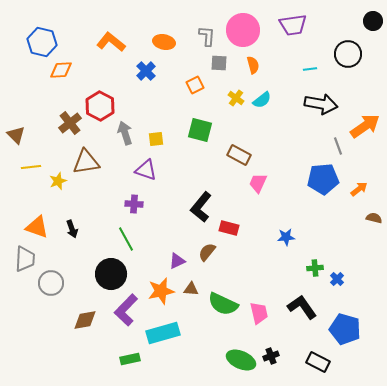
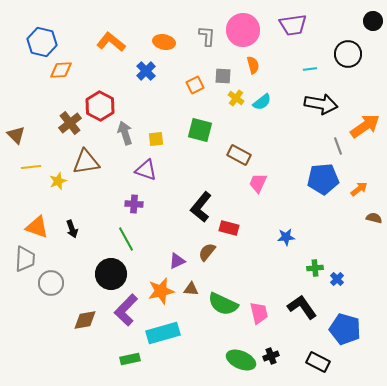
gray square at (219, 63): moved 4 px right, 13 px down
cyan semicircle at (262, 100): moved 2 px down
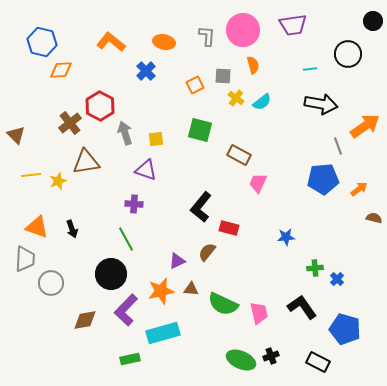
yellow line at (31, 167): moved 8 px down
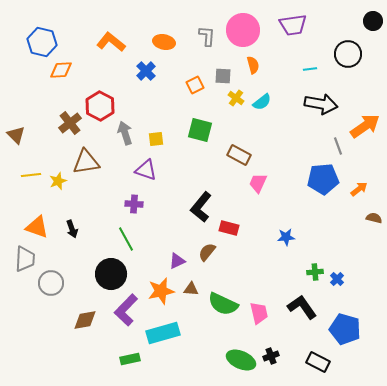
green cross at (315, 268): moved 4 px down
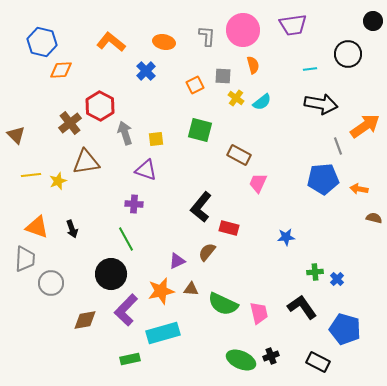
orange arrow at (359, 189): rotated 132 degrees counterclockwise
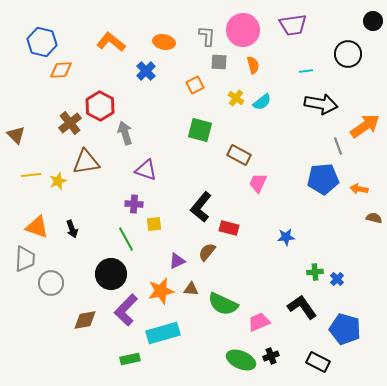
cyan line at (310, 69): moved 4 px left, 2 px down
gray square at (223, 76): moved 4 px left, 14 px up
yellow square at (156, 139): moved 2 px left, 85 px down
pink trapezoid at (259, 313): moved 9 px down; rotated 100 degrees counterclockwise
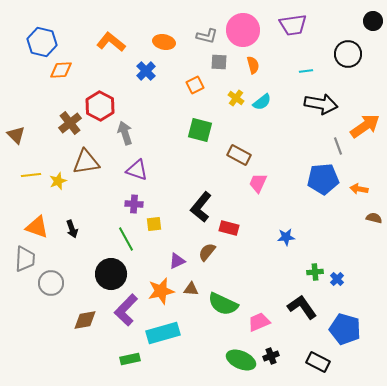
gray L-shape at (207, 36): rotated 100 degrees clockwise
purple triangle at (146, 170): moved 9 px left
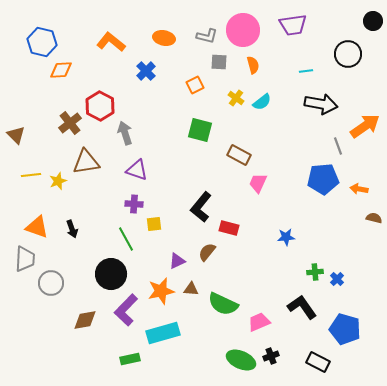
orange ellipse at (164, 42): moved 4 px up
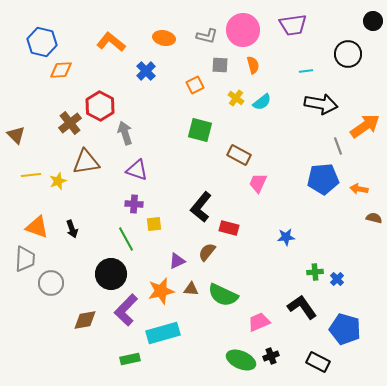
gray square at (219, 62): moved 1 px right, 3 px down
green semicircle at (223, 304): moved 9 px up
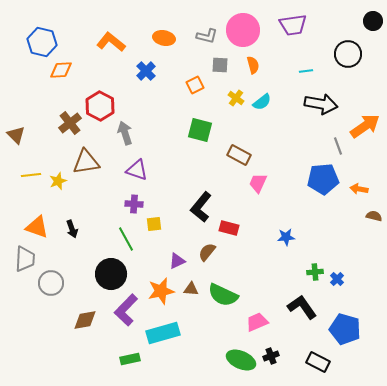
brown semicircle at (374, 218): moved 2 px up
pink trapezoid at (259, 322): moved 2 px left
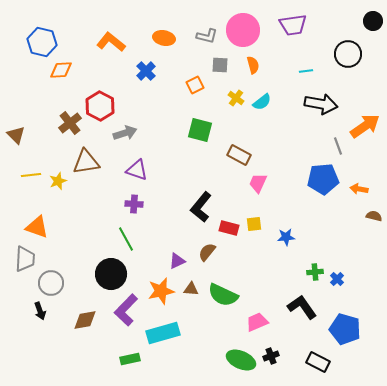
gray arrow at (125, 133): rotated 90 degrees clockwise
yellow square at (154, 224): moved 100 px right
black arrow at (72, 229): moved 32 px left, 82 px down
